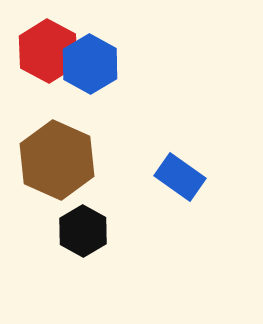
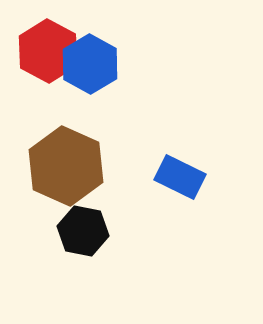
brown hexagon: moved 9 px right, 6 px down
blue rectangle: rotated 9 degrees counterclockwise
black hexagon: rotated 18 degrees counterclockwise
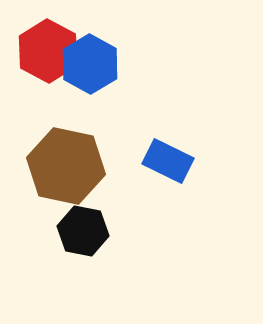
brown hexagon: rotated 12 degrees counterclockwise
blue rectangle: moved 12 px left, 16 px up
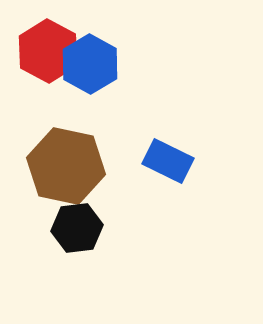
black hexagon: moved 6 px left, 3 px up; rotated 18 degrees counterclockwise
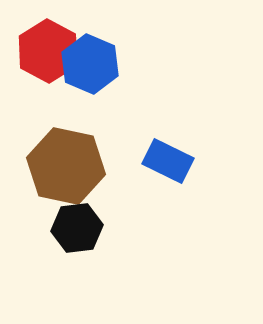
blue hexagon: rotated 6 degrees counterclockwise
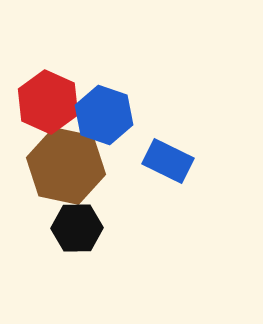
red hexagon: moved 51 px down; rotated 4 degrees counterclockwise
blue hexagon: moved 14 px right, 51 px down; rotated 4 degrees counterclockwise
black hexagon: rotated 6 degrees clockwise
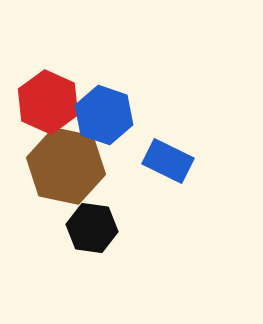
black hexagon: moved 15 px right; rotated 9 degrees clockwise
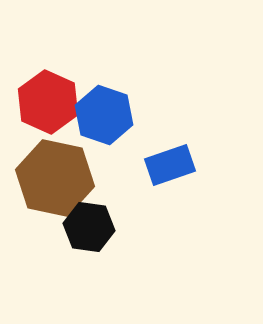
blue rectangle: moved 2 px right, 4 px down; rotated 45 degrees counterclockwise
brown hexagon: moved 11 px left, 12 px down
black hexagon: moved 3 px left, 1 px up
